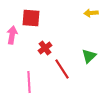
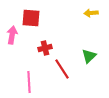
red cross: rotated 24 degrees clockwise
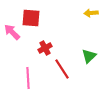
pink arrow: moved 3 px up; rotated 54 degrees counterclockwise
red cross: rotated 16 degrees counterclockwise
pink line: moved 1 px left, 4 px up
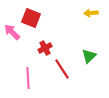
red square: rotated 18 degrees clockwise
